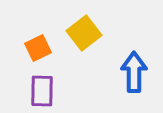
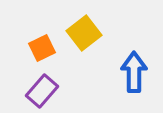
orange square: moved 4 px right
purple rectangle: rotated 40 degrees clockwise
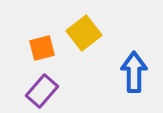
orange square: rotated 12 degrees clockwise
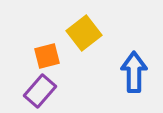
orange square: moved 5 px right, 8 px down
purple rectangle: moved 2 px left
